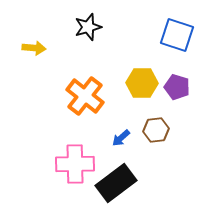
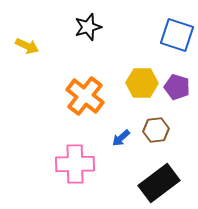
yellow arrow: moved 7 px left, 2 px up; rotated 20 degrees clockwise
black rectangle: moved 43 px right
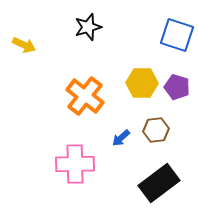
yellow arrow: moved 3 px left, 1 px up
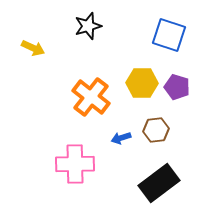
black star: moved 1 px up
blue square: moved 8 px left
yellow arrow: moved 9 px right, 3 px down
orange cross: moved 6 px right, 1 px down
blue arrow: rotated 24 degrees clockwise
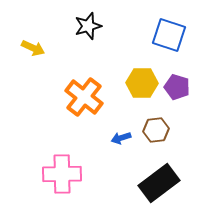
orange cross: moved 7 px left
pink cross: moved 13 px left, 10 px down
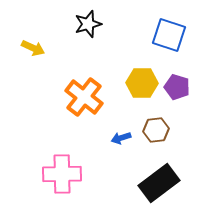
black star: moved 2 px up
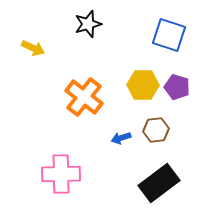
yellow hexagon: moved 1 px right, 2 px down
pink cross: moved 1 px left
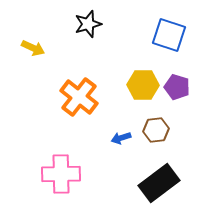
orange cross: moved 5 px left
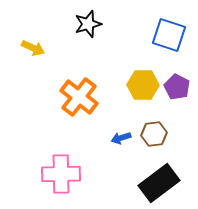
purple pentagon: rotated 10 degrees clockwise
brown hexagon: moved 2 px left, 4 px down
